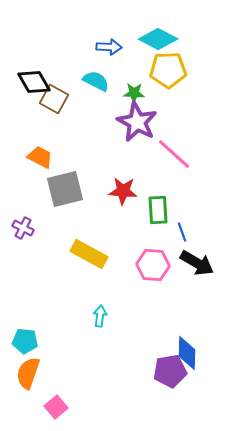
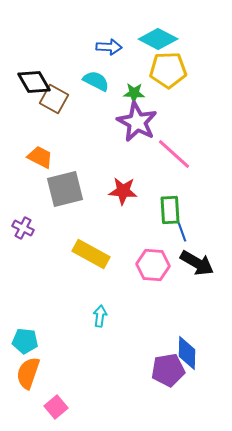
green rectangle: moved 12 px right
yellow rectangle: moved 2 px right
purple pentagon: moved 2 px left, 1 px up
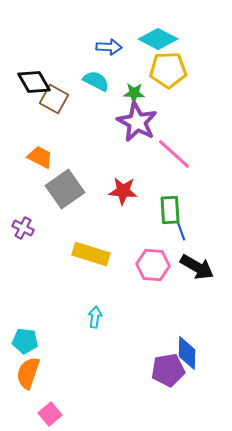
gray square: rotated 21 degrees counterclockwise
blue line: moved 1 px left, 1 px up
yellow rectangle: rotated 12 degrees counterclockwise
black arrow: moved 4 px down
cyan arrow: moved 5 px left, 1 px down
pink square: moved 6 px left, 7 px down
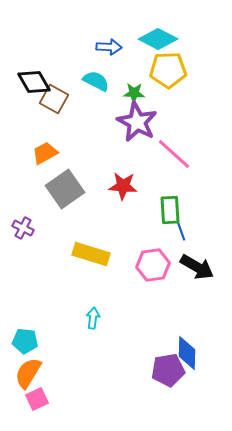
orange trapezoid: moved 5 px right, 4 px up; rotated 56 degrees counterclockwise
red star: moved 5 px up
pink hexagon: rotated 12 degrees counterclockwise
cyan arrow: moved 2 px left, 1 px down
orange semicircle: rotated 12 degrees clockwise
pink square: moved 13 px left, 15 px up; rotated 15 degrees clockwise
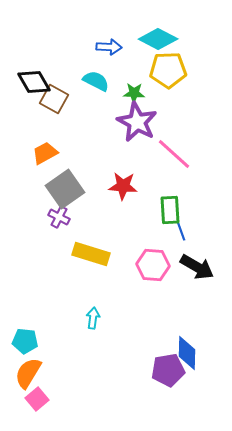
purple cross: moved 36 px right, 11 px up
pink hexagon: rotated 12 degrees clockwise
pink square: rotated 15 degrees counterclockwise
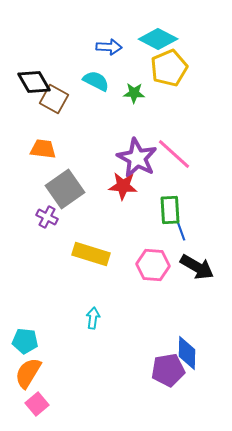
yellow pentagon: moved 1 px right, 2 px up; rotated 21 degrees counterclockwise
purple star: moved 36 px down
orange trapezoid: moved 2 px left, 4 px up; rotated 36 degrees clockwise
purple cross: moved 12 px left
pink square: moved 5 px down
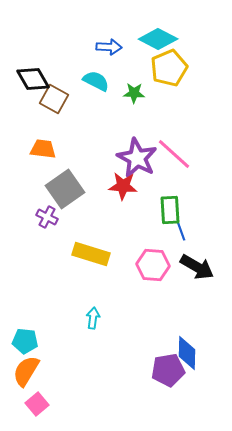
black diamond: moved 1 px left, 3 px up
orange semicircle: moved 2 px left, 2 px up
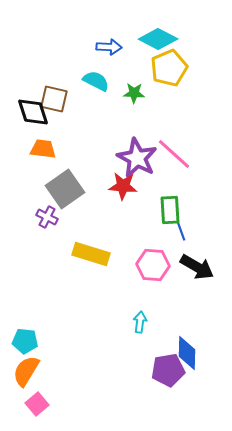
black diamond: moved 33 px down; rotated 12 degrees clockwise
brown square: rotated 16 degrees counterclockwise
cyan arrow: moved 47 px right, 4 px down
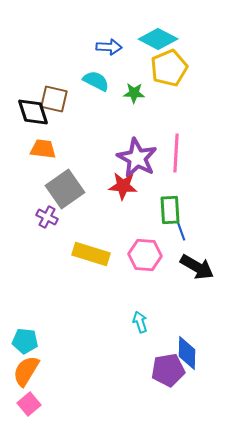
pink line: moved 2 px right, 1 px up; rotated 51 degrees clockwise
pink hexagon: moved 8 px left, 10 px up
cyan arrow: rotated 25 degrees counterclockwise
pink square: moved 8 px left
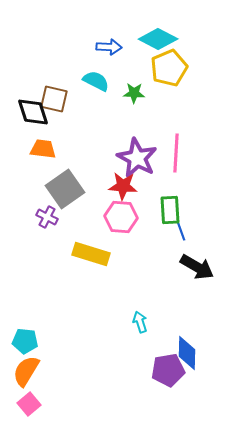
pink hexagon: moved 24 px left, 38 px up
